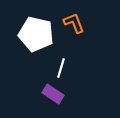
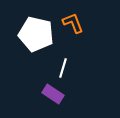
orange L-shape: moved 1 px left
white line: moved 2 px right
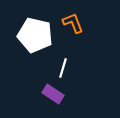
white pentagon: moved 1 px left, 1 px down
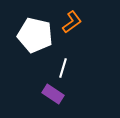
orange L-shape: moved 1 px left, 1 px up; rotated 75 degrees clockwise
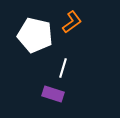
purple rectangle: rotated 15 degrees counterclockwise
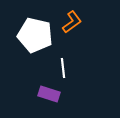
white line: rotated 24 degrees counterclockwise
purple rectangle: moved 4 px left
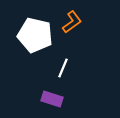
white line: rotated 30 degrees clockwise
purple rectangle: moved 3 px right, 5 px down
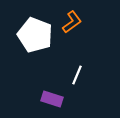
white pentagon: rotated 8 degrees clockwise
white line: moved 14 px right, 7 px down
